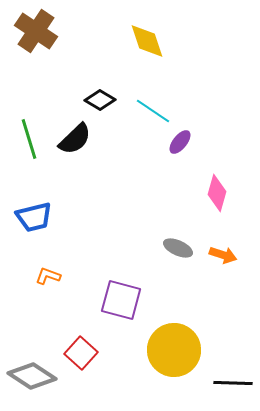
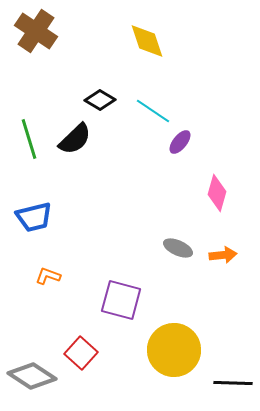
orange arrow: rotated 24 degrees counterclockwise
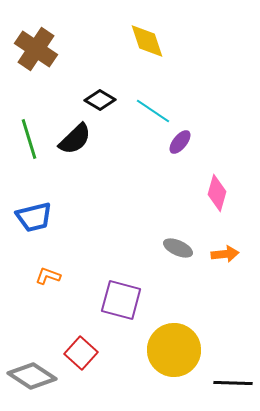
brown cross: moved 18 px down
orange arrow: moved 2 px right, 1 px up
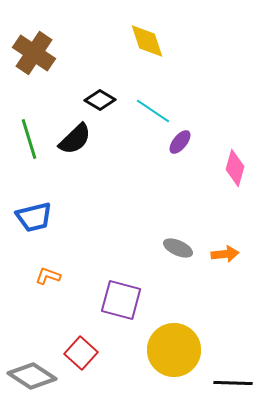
brown cross: moved 2 px left, 4 px down
pink diamond: moved 18 px right, 25 px up
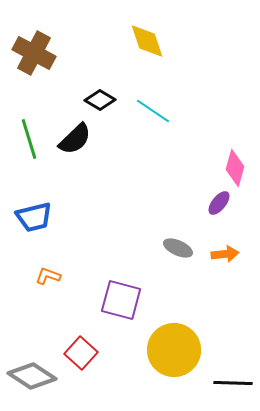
brown cross: rotated 6 degrees counterclockwise
purple ellipse: moved 39 px right, 61 px down
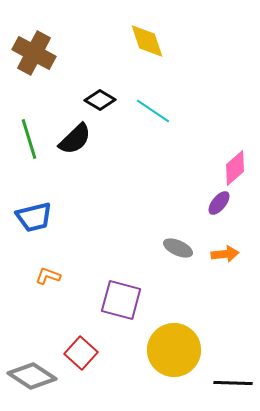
pink diamond: rotated 33 degrees clockwise
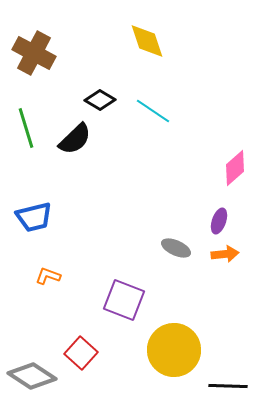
green line: moved 3 px left, 11 px up
purple ellipse: moved 18 px down; rotated 20 degrees counterclockwise
gray ellipse: moved 2 px left
purple square: moved 3 px right; rotated 6 degrees clockwise
black line: moved 5 px left, 3 px down
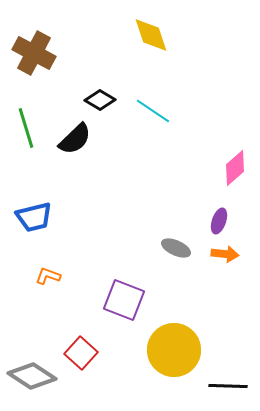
yellow diamond: moved 4 px right, 6 px up
orange arrow: rotated 12 degrees clockwise
